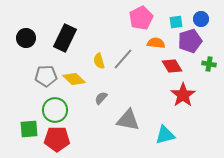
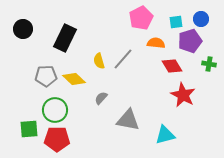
black circle: moved 3 px left, 9 px up
red star: rotated 10 degrees counterclockwise
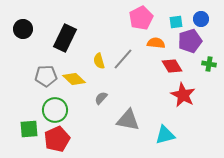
red pentagon: rotated 25 degrees counterclockwise
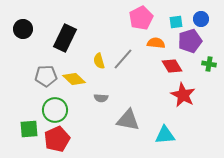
gray semicircle: rotated 128 degrees counterclockwise
cyan triangle: rotated 10 degrees clockwise
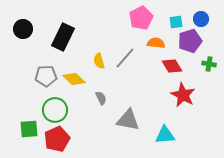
black rectangle: moved 2 px left, 1 px up
gray line: moved 2 px right, 1 px up
gray semicircle: rotated 120 degrees counterclockwise
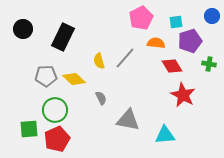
blue circle: moved 11 px right, 3 px up
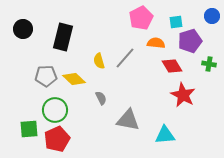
black rectangle: rotated 12 degrees counterclockwise
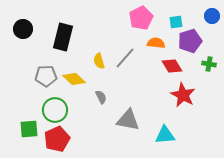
gray semicircle: moved 1 px up
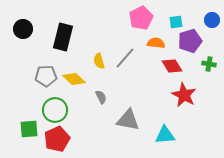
blue circle: moved 4 px down
red star: moved 1 px right
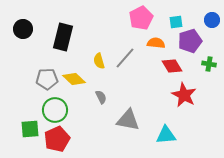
gray pentagon: moved 1 px right, 3 px down
green square: moved 1 px right
cyan triangle: moved 1 px right
